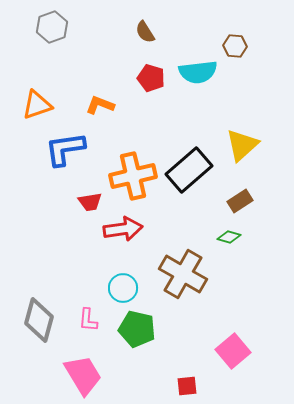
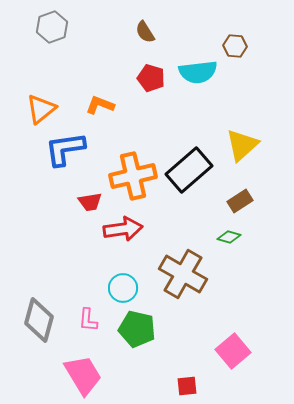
orange triangle: moved 4 px right, 4 px down; rotated 20 degrees counterclockwise
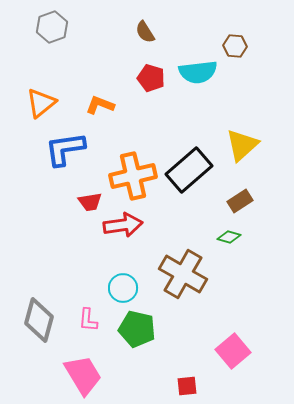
orange triangle: moved 6 px up
red arrow: moved 4 px up
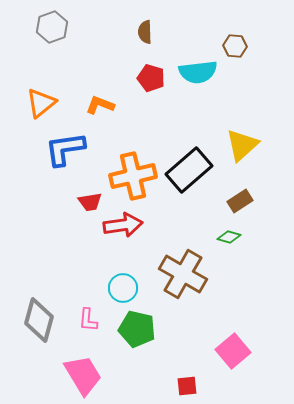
brown semicircle: rotated 30 degrees clockwise
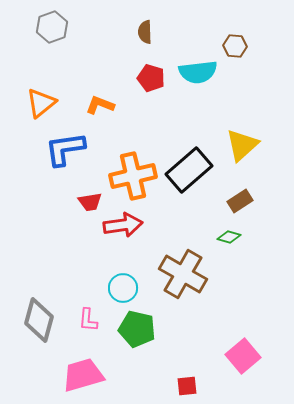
pink square: moved 10 px right, 5 px down
pink trapezoid: rotated 75 degrees counterclockwise
